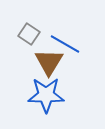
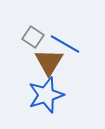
gray square: moved 4 px right, 3 px down
blue star: rotated 18 degrees counterclockwise
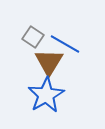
blue star: rotated 12 degrees counterclockwise
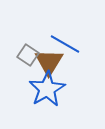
gray square: moved 5 px left, 18 px down
blue star: moved 1 px right, 6 px up
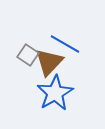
brown triangle: rotated 12 degrees clockwise
blue star: moved 8 px right, 4 px down
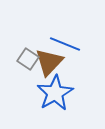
blue line: rotated 8 degrees counterclockwise
gray square: moved 4 px down
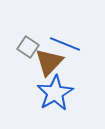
gray square: moved 12 px up
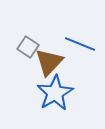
blue line: moved 15 px right
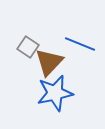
blue star: rotated 18 degrees clockwise
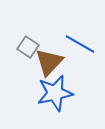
blue line: rotated 8 degrees clockwise
